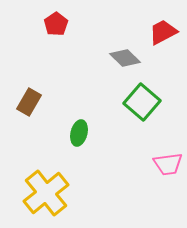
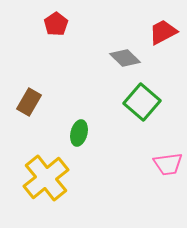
yellow cross: moved 15 px up
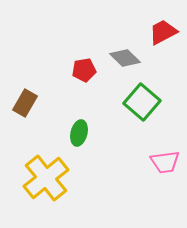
red pentagon: moved 28 px right, 46 px down; rotated 25 degrees clockwise
brown rectangle: moved 4 px left, 1 px down
pink trapezoid: moved 3 px left, 2 px up
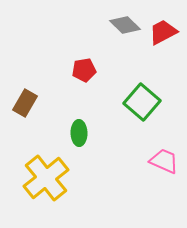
gray diamond: moved 33 px up
green ellipse: rotated 15 degrees counterclockwise
pink trapezoid: moved 1 px left, 1 px up; rotated 148 degrees counterclockwise
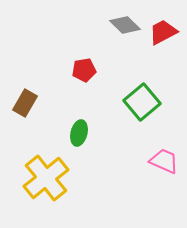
green square: rotated 9 degrees clockwise
green ellipse: rotated 15 degrees clockwise
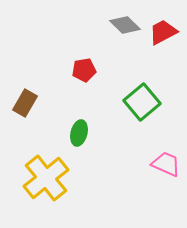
pink trapezoid: moved 2 px right, 3 px down
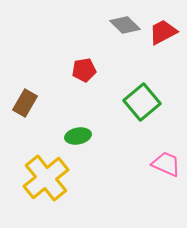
green ellipse: moved 1 px left, 3 px down; rotated 65 degrees clockwise
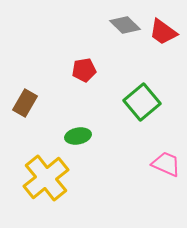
red trapezoid: rotated 116 degrees counterclockwise
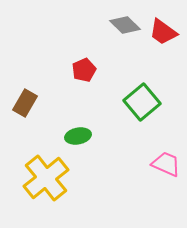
red pentagon: rotated 15 degrees counterclockwise
